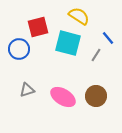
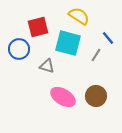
gray triangle: moved 20 px right, 24 px up; rotated 35 degrees clockwise
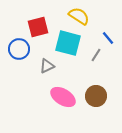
gray triangle: rotated 42 degrees counterclockwise
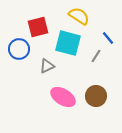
gray line: moved 1 px down
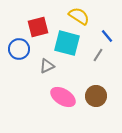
blue line: moved 1 px left, 2 px up
cyan square: moved 1 px left
gray line: moved 2 px right, 1 px up
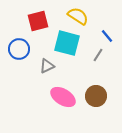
yellow semicircle: moved 1 px left
red square: moved 6 px up
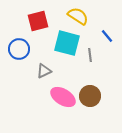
gray line: moved 8 px left; rotated 40 degrees counterclockwise
gray triangle: moved 3 px left, 5 px down
brown circle: moved 6 px left
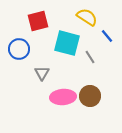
yellow semicircle: moved 9 px right, 1 px down
gray line: moved 2 px down; rotated 24 degrees counterclockwise
gray triangle: moved 2 px left, 2 px down; rotated 35 degrees counterclockwise
pink ellipse: rotated 35 degrees counterclockwise
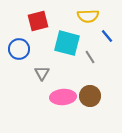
yellow semicircle: moved 1 px right, 1 px up; rotated 145 degrees clockwise
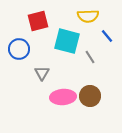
cyan square: moved 2 px up
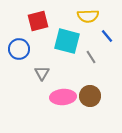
gray line: moved 1 px right
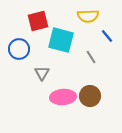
cyan square: moved 6 px left, 1 px up
